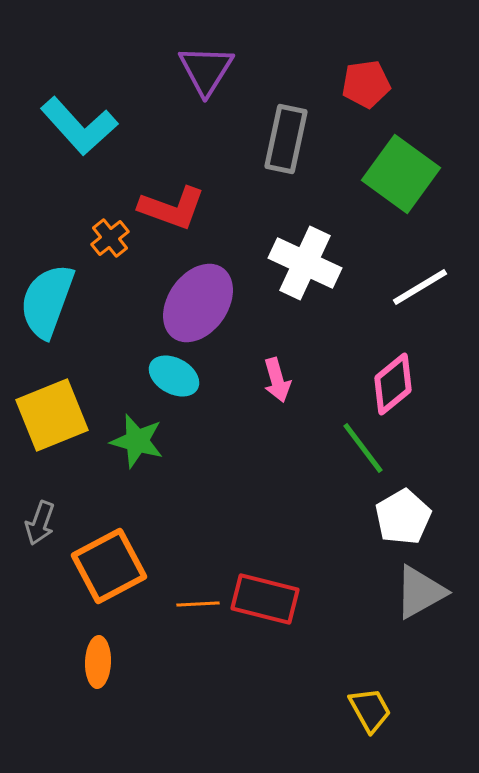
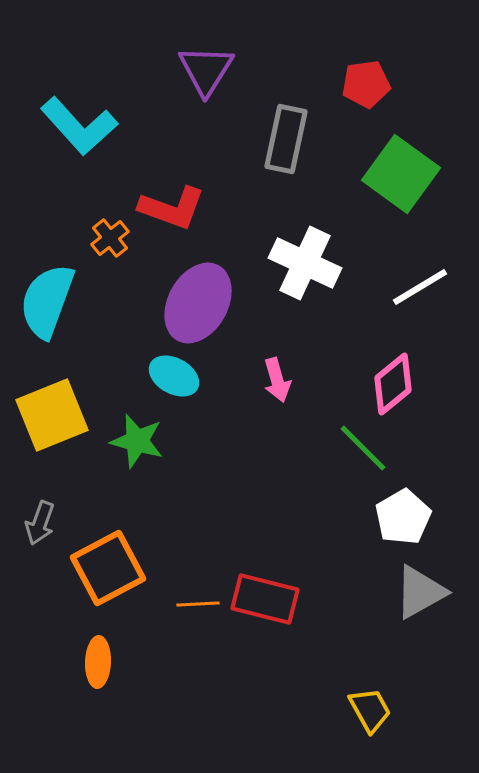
purple ellipse: rotated 6 degrees counterclockwise
green line: rotated 8 degrees counterclockwise
orange square: moved 1 px left, 2 px down
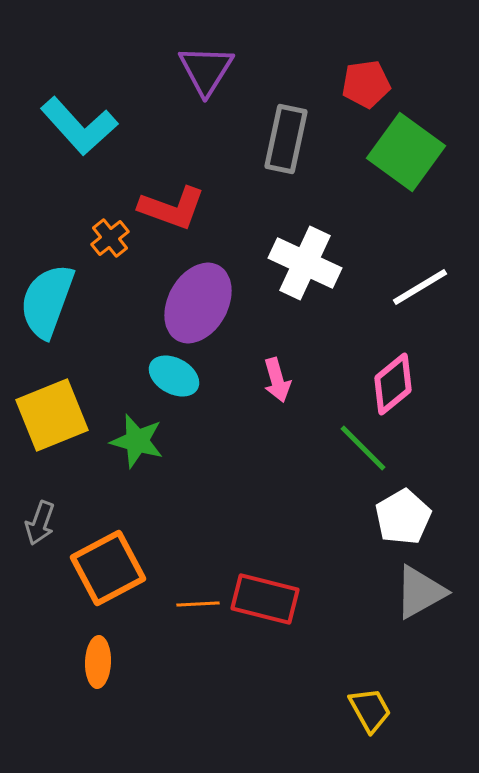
green square: moved 5 px right, 22 px up
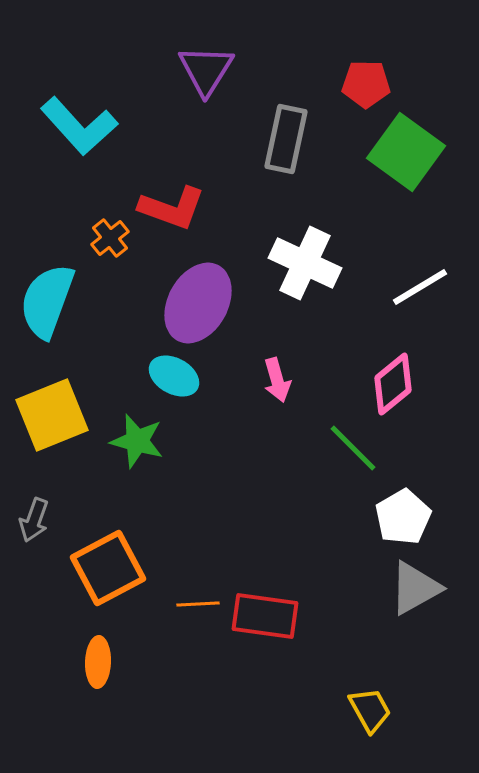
red pentagon: rotated 9 degrees clockwise
green line: moved 10 px left
gray arrow: moved 6 px left, 3 px up
gray triangle: moved 5 px left, 4 px up
red rectangle: moved 17 px down; rotated 6 degrees counterclockwise
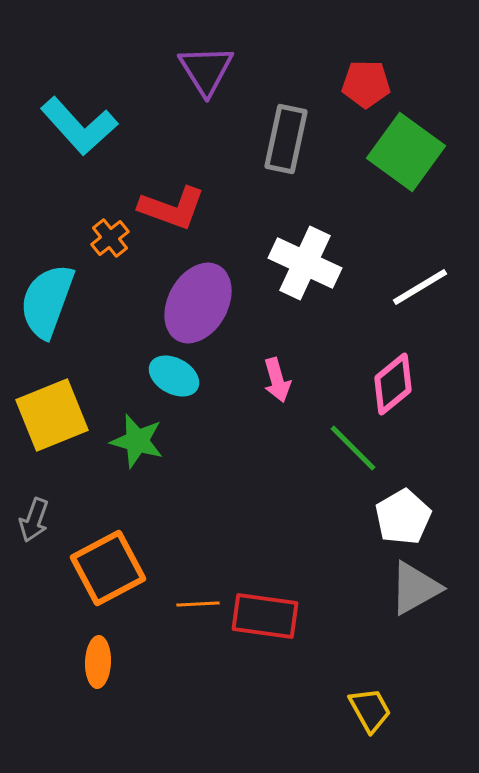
purple triangle: rotated 4 degrees counterclockwise
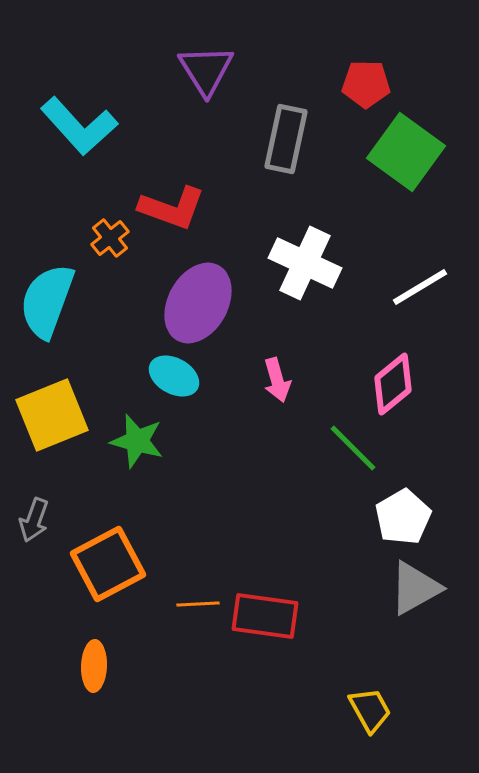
orange square: moved 4 px up
orange ellipse: moved 4 px left, 4 px down
